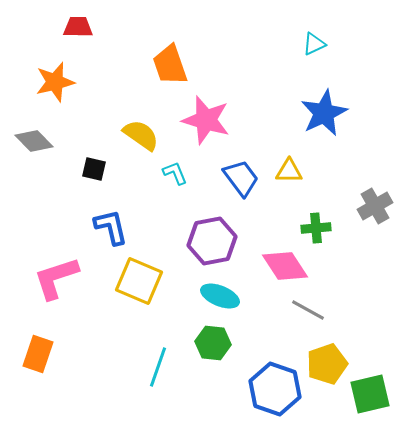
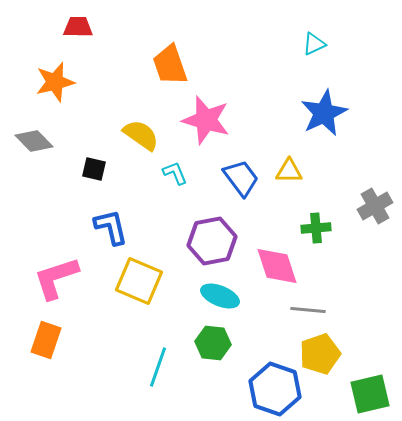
pink diamond: moved 8 px left; rotated 15 degrees clockwise
gray line: rotated 24 degrees counterclockwise
orange rectangle: moved 8 px right, 14 px up
yellow pentagon: moved 7 px left, 10 px up
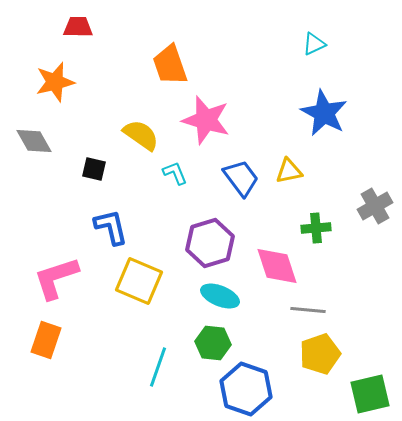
blue star: rotated 18 degrees counterclockwise
gray diamond: rotated 15 degrees clockwise
yellow triangle: rotated 12 degrees counterclockwise
purple hexagon: moved 2 px left, 2 px down; rotated 6 degrees counterclockwise
blue hexagon: moved 29 px left
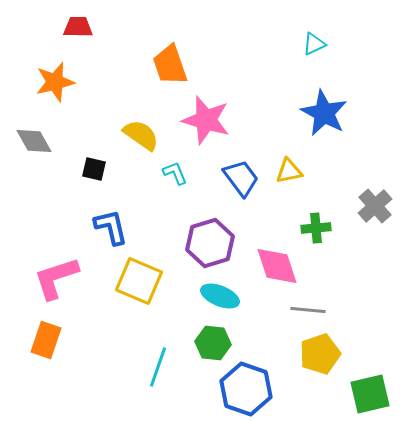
gray cross: rotated 12 degrees counterclockwise
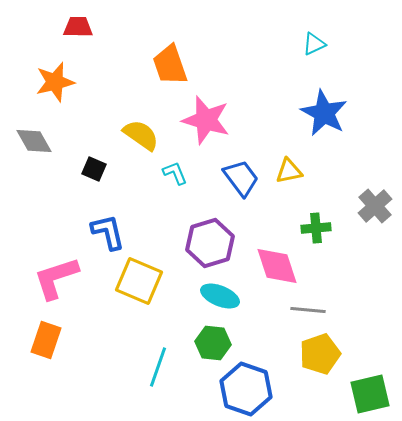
black square: rotated 10 degrees clockwise
blue L-shape: moved 3 px left, 5 px down
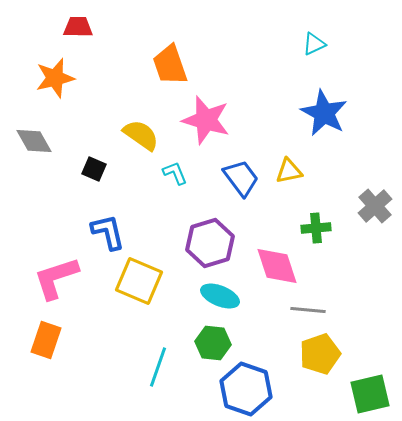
orange star: moved 4 px up
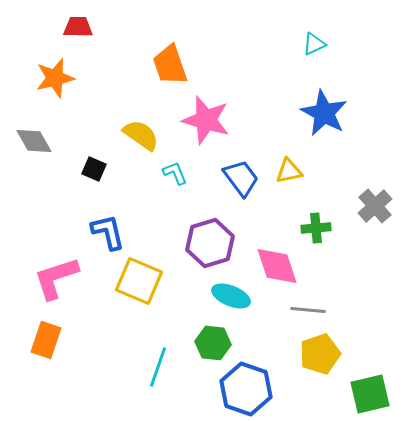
cyan ellipse: moved 11 px right
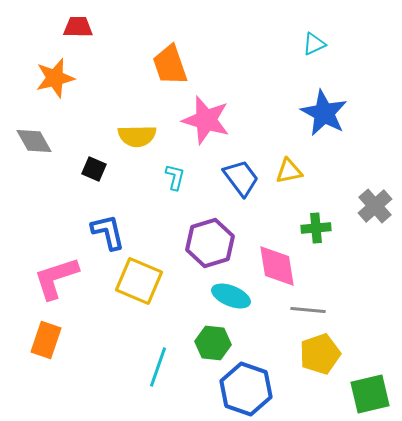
yellow semicircle: moved 4 px left, 1 px down; rotated 144 degrees clockwise
cyan L-shape: moved 4 px down; rotated 36 degrees clockwise
pink diamond: rotated 9 degrees clockwise
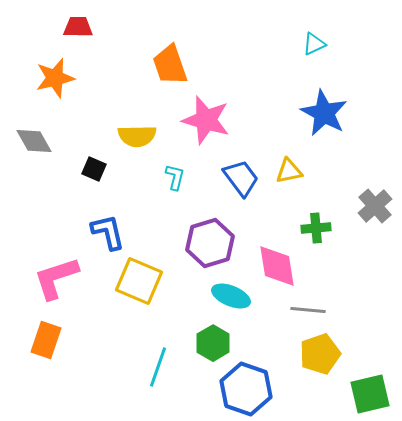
green hexagon: rotated 24 degrees clockwise
